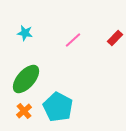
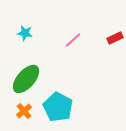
red rectangle: rotated 21 degrees clockwise
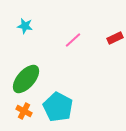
cyan star: moved 7 px up
orange cross: rotated 21 degrees counterclockwise
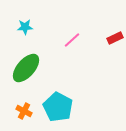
cyan star: moved 1 px down; rotated 14 degrees counterclockwise
pink line: moved 1 px left
green ellipse: moved 11 px up
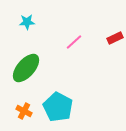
cyan star: moved 2 px right, 5 px up
pink line: moved 2 px right, 2 px down
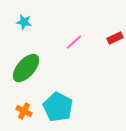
cyan star: moved 3 px left; rotated 14 degrees clockwise
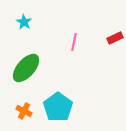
cyan star: rotated 21 degrees clockwise
pink line: rotated 36 degrees counterclockwise
cyan pentagon: rotated 8 degrees clockwise
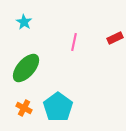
orange cross: moved 3 px up
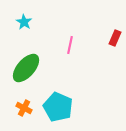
red rectangle: rotated 42 degrees counterclockwise
pink line: moved 4 px left, 3 px down
cyan pentagon: rotated 12 degrees counterclockwise
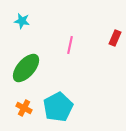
cyan star: moved 2 px left, 1 px up; rotated 21 degrees counterclockwise
cyan pentagon: rotated 20 degrees clockwise
